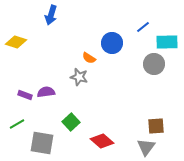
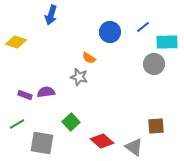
blue circle: moved 2 px left, 11 px up
gray triangle: moved 12 px left; rotated 30 degrees counterclockwise
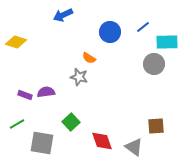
blue arrow: moved 12 px right; rotated 48 degrees clockwise
red diamond: rotated 30 degrees clockwise
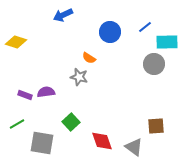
blue line: moved 2 px right
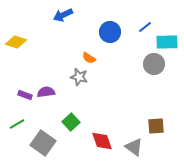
gray square: moved 1 px right; rotated 25 degrees clockwise
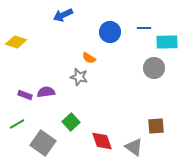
blue line: moved 1 px left, 1 px down; rotated 40 degrees clockwise
gray circle: moved 4 px down
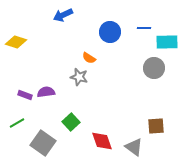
green line: moved 1 px up
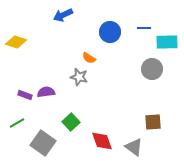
gray circle: moved 2 px left, 1 px down
brown square: moved 3 px left, 4 px up
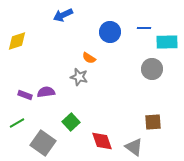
yellow diamond: moved 1 px right, 1 px up; rotated 35 degrees counterclockwise
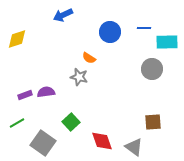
yellow diamond: moved 2 px up
purple rectangle: rotated 40 degrees counterclockwise
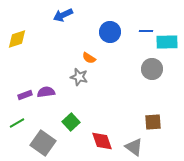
blue line: moved 2 px right, 3 px down
